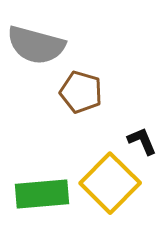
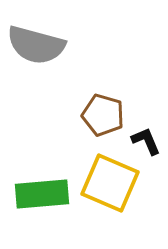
brown pentagon: moved 22 px right, 23 px down
black L-shape: moved 4 px right
yellow square: rotated 22 degrees counterclockwise
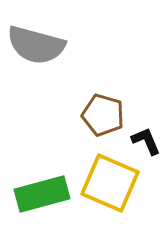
green rectangle: rotated 10 degrees counterclockwise
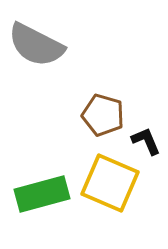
gray semicircle: rotated 12 degrees clockwise
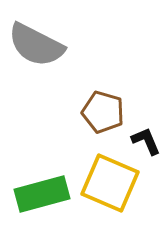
brown pentagon: moved 3 px up
